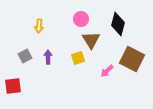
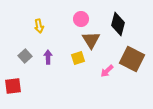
yellow arrow: rotated 16 degrees counterclockwise
gray square: rotated 16 degrees counterclockwise
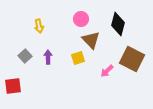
brown triangle: rotated 12 degrees counterclockwise
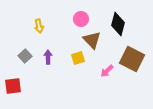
brown triangle: moved 1 px right
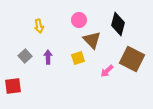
pink circle: moved 2 px left, 1 px down
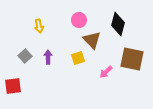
brown square: rotated 15 degrees counterclockwise
pink arrow: moved 1 px left, 1 px down
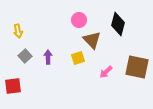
yellow arrow: moved 21 px left, 5 px down
brown square: moved 5 px right, 8 px down
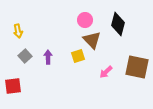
pink circle: moved 6 px right
yellow square: moved 2 px up
